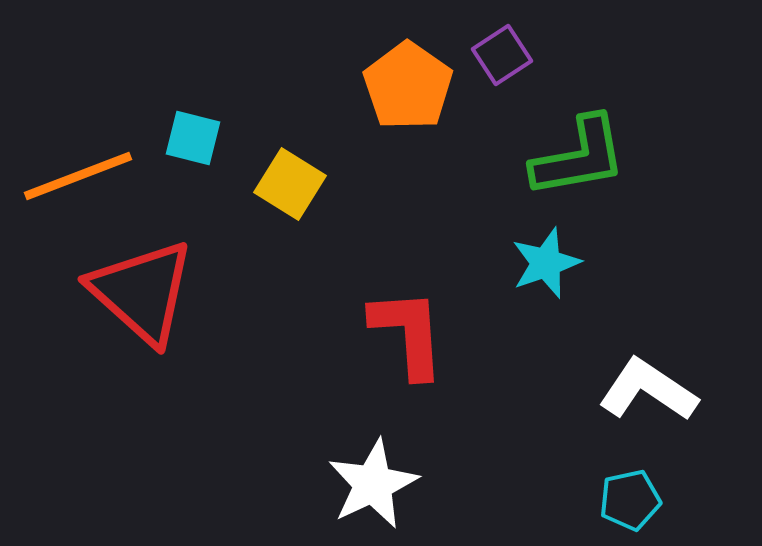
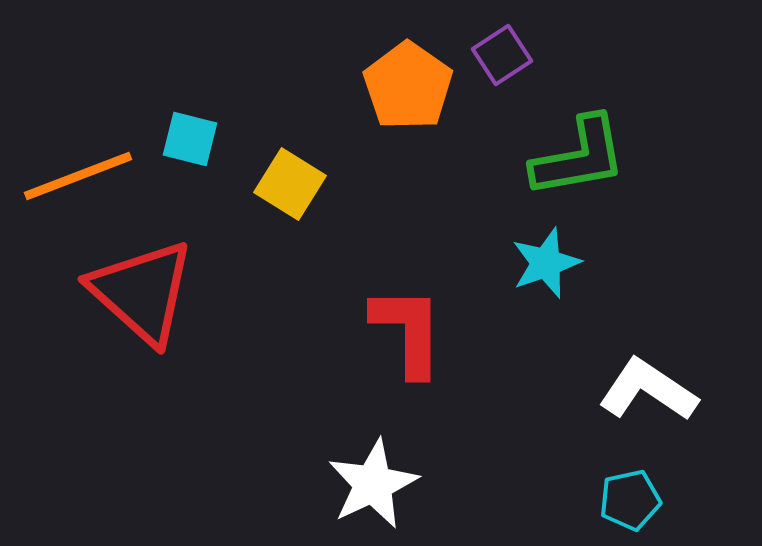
cyan square: moved 3 px left, 1 px down
red L-shape: moved 2 px up; rotated 4 degrees clockwise
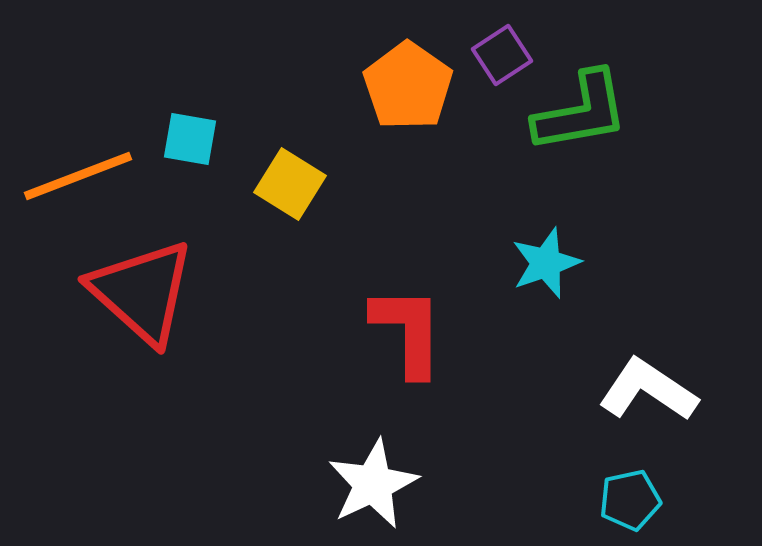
cyan square: rotated 4 degrees counterclockwise
green L-shape: moved 2 px right, 45 px up
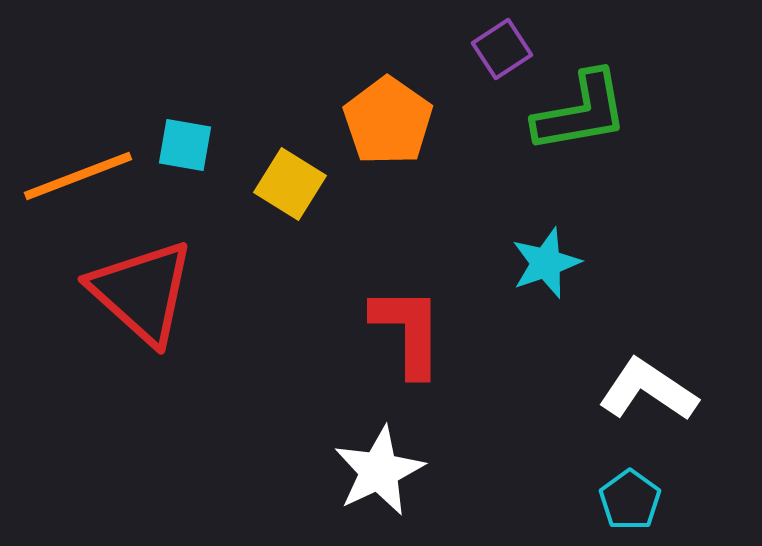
purple square: moved 6 px up
orange pentagon: moved 20 px left, 35 px down
cyan square: moved 5 px left, 6 px down
white star: moved 6 px right, 13 px up
cyan pentagon: rotated 24 degrees counterclockwise
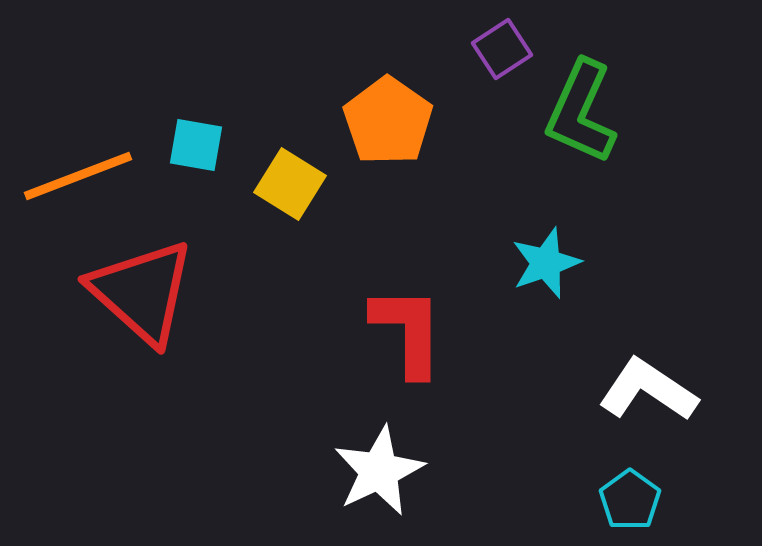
green L-shape: rotated 124 degrees clockwise
cyan square: moved 11 px right
